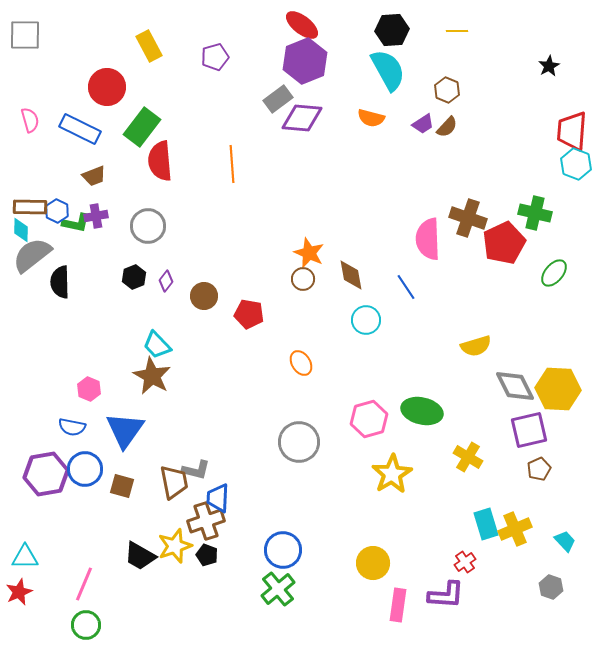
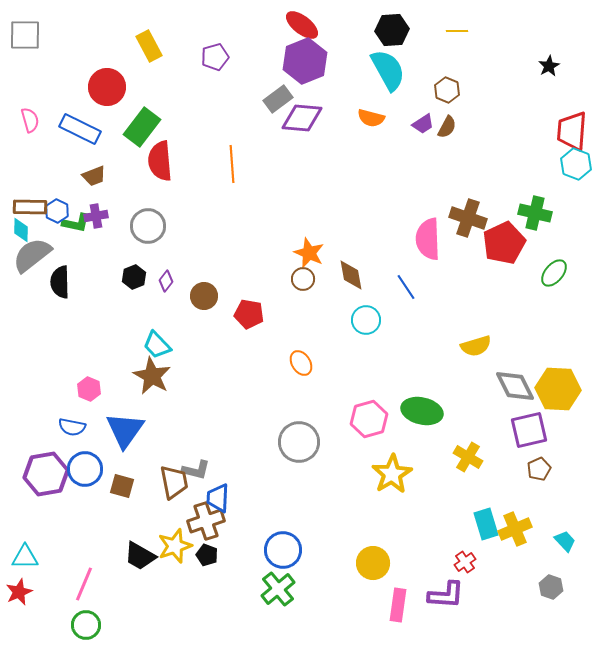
brown semicircle at (447, 127): rotated 15 degrees counterclockwise
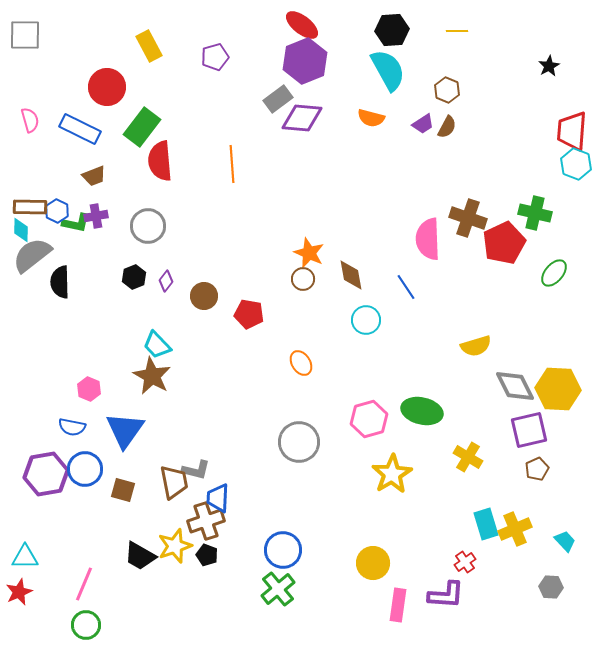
brown pentagon at (539, 469): moved 2 px left
brown square at (122, 486): moved 1 px right, 4 px down
gray hexagon at (551, 587): rotated 15 degrees counterclockwise
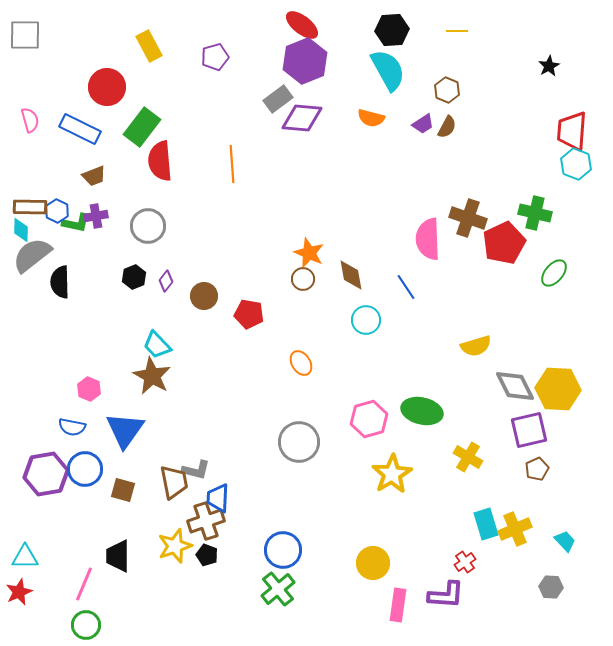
black trapezoid at (140, 556): moved 22 px left; rotated 60 degrees clockwise
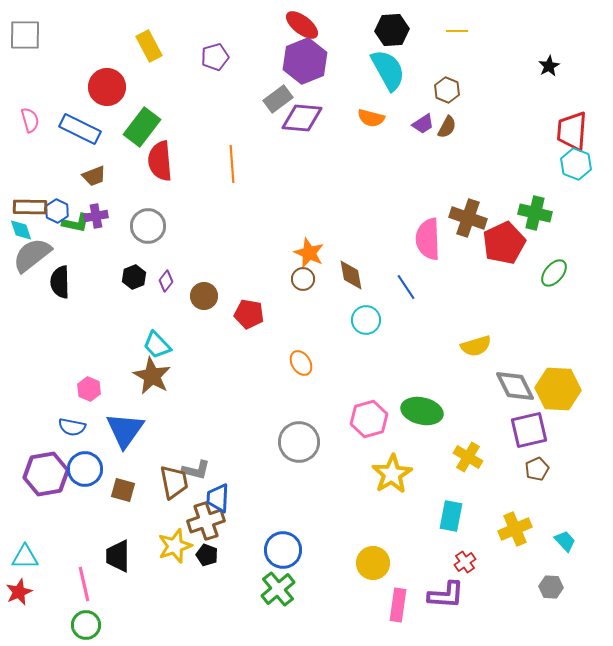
cyan diamond at (21, 230): rotated 20 degrees counterclockwise
cyan rectangle at (486, 524): moved 35 px left, 8 px up; rotated 28 degrees clockwise
pink line at (84, 584): rotated 36 degrees counterclockwise
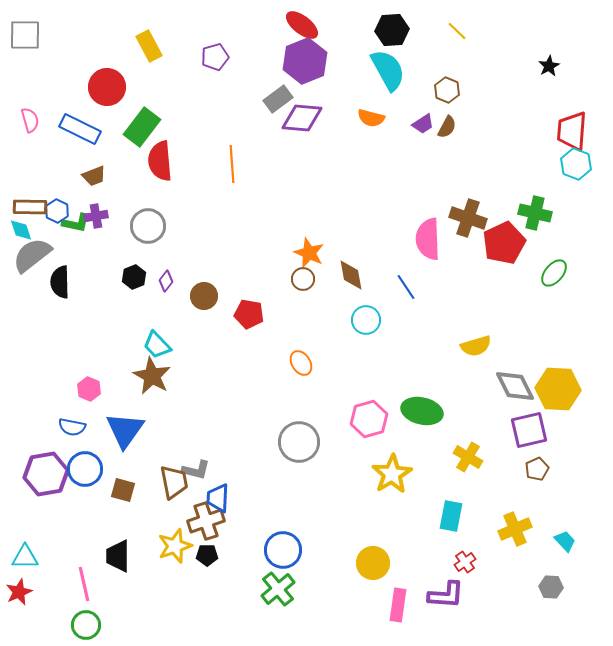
yellow line at (457, 31): rotated 45 degrees clockwise
black pentagon at (207, 555): rotated 20 degrees counterclockwise
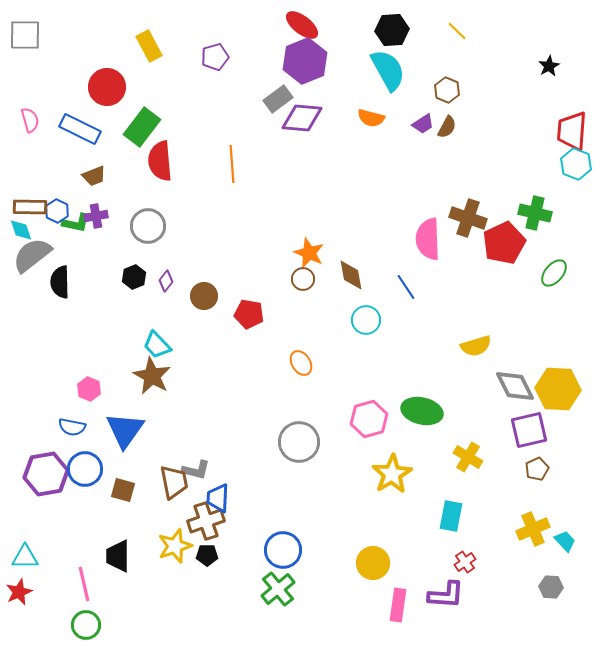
yellow cross at (515, 529): moved 18 px right
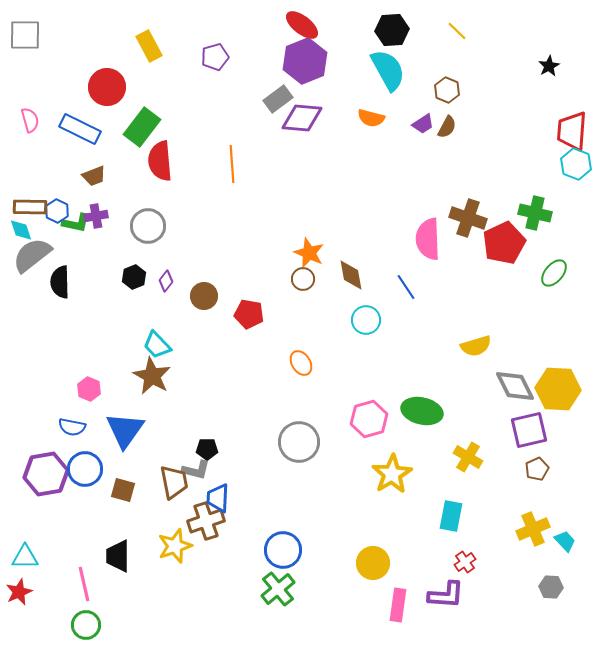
black pentagon at (207, 555): moved 106 px up
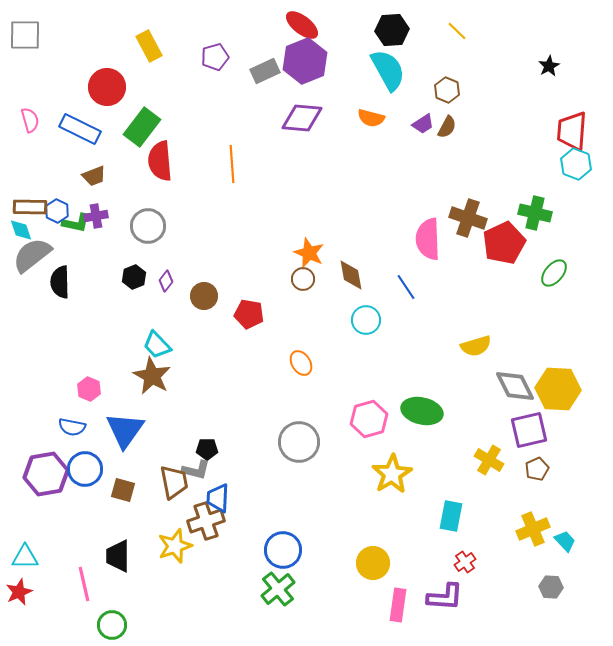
gray rectangle at (278, 99): moved 13 px left, 28 px up; rotated 12 degrees clockwise
yellow cross at (468, 457): moved 21 px right, 3 px down
purple L-shape at (446, 595): moved 1 px left, 2 px down
green circle at (86, 625): moved 26 px right
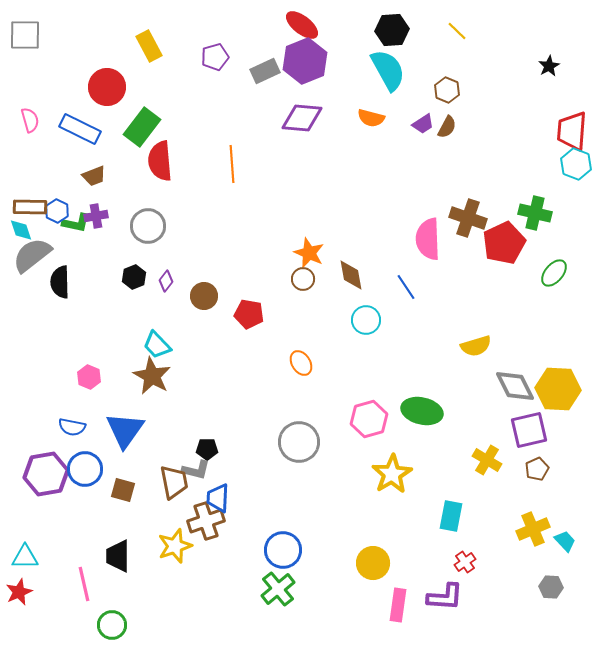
pink hexagon at (89, 389): moved 12 px up
yellow cross at (489, 460): moved 2 px left
